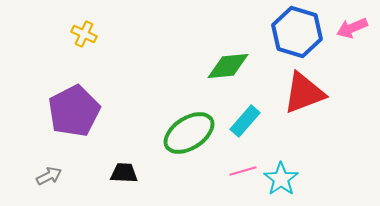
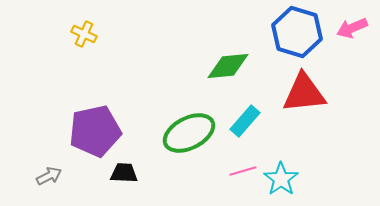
red triangle: rotated 15 degrees clockwise
purple pentagon: moved 21 px right, 20 px down; rotated 15 degrees clockwise
green ellipse: rotated 6 degrees clockwise
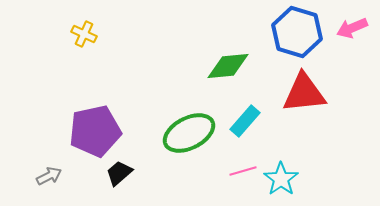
black trapezoid: moved 5 px left; rotated 44 degrees counterclockwise
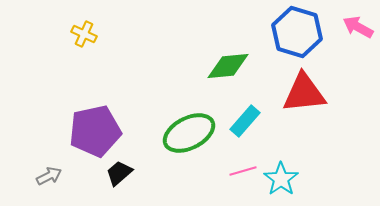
pink arrow: moved 6 px right, 1 px up; rotated 52 degrees clockwise
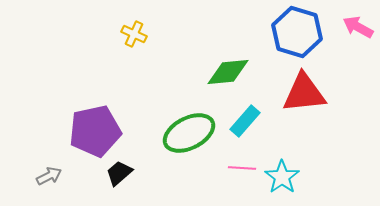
yellow cross: moved 50 px right
green diamond: moved 6 px down
pink line: moved 1 px left, 3 px up; rotated 20 degrees clockwise
cyan star: moved 1 px right, 2 px up
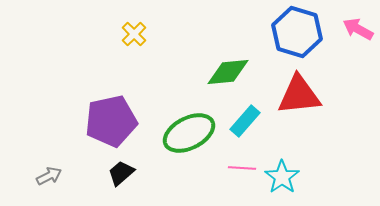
pink arrow: moved 2 px down
yellow cross: rotated 20 degrees clockwise
red triangle: moved 5 px left, 2 px down
purple pentagon: moved 16 px right, 10 px up
black trapezoid: moved 2 px right
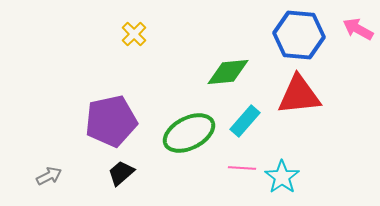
blue hexagon: moved 2 px right, 3 px down; rotated 12 degrees counterclockwise
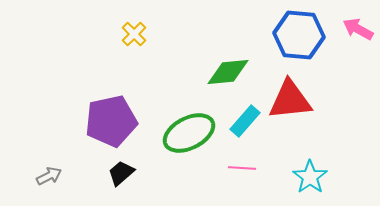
red triangle: moved 9 px left, 5 px down
cyan star: moved 28 px right
